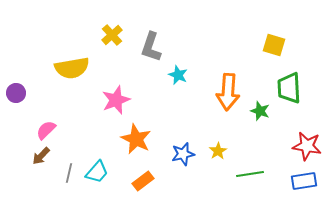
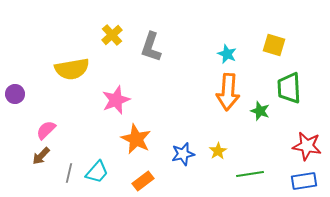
yellow semicircle: moved 1 px down
cyan star: moved 49 px right, 21 px up
purple circle: moved 1 px left, 1 px down
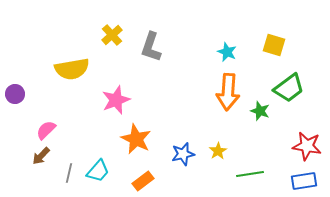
cyan star: moved 2 px up
green trapezoid: rotated 124 degrees counterclockwise
cyan trapezoid: moved 1 px right, 1 px up
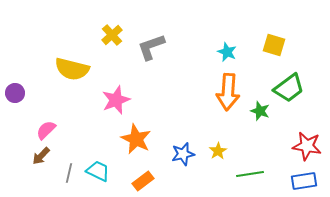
gray L-shape: rotated 52 degrees clockwise
yellow semicircle: rotated 24 degrees clockwise
purple circle: moved 1 px up
cyan trapezoid: rotated 105 degrees counterclockwise
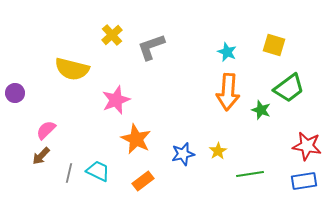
green star: moved 1 px right, 1 px up
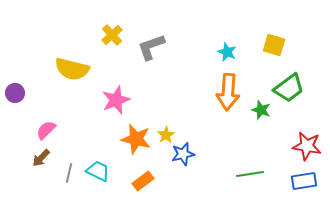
orange star: rotated 12 degrees counterclockwise
yellow star: moved 52 px left, 16 px up
brown arrow: moved 2 px down
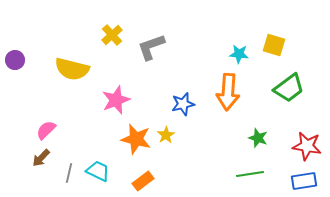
cyan star: moved 12 px right, 2 px down; rotated 18 degrees counterclockwise
purple circle: moved 33 px up
green star: moved 3 px left, 28 px down
blue star: moved 50 px up
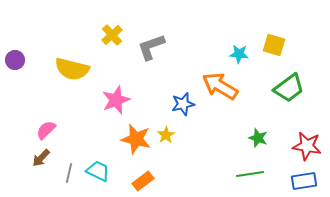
orange arrow: moved 8 px left, 6 px up; rotated 117 degrees clockwise
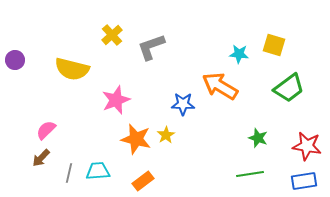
blue star: rotated 15 degrees clockwise
cyan trapezoid: rotated 30 degrees counterclockwise
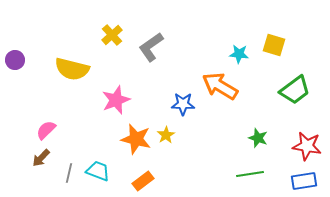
gray L-shape: rotated 16 degrees counterclockwise
green trapezoid: moved 6 px right, 2 px down
cyan trapezoid: rotated 25 degrees clockwise
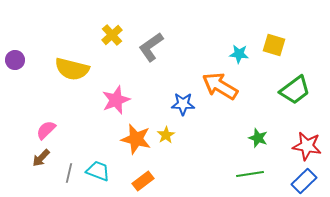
blue rectangle: rotated 35 degrees counterclockwise
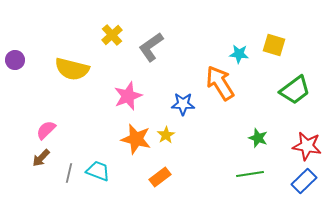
orange arrow: moved 3 px up; rotated 27 degrees clockwise
pink star: moved 12 px right, 4 px up
orange rectangle: moved 17 px right, 4 px up
